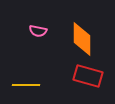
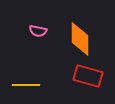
orange diamond: moved 2 px left
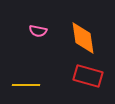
orange diamond: moved 3 px right, 1 px up; rotated 8 degrees counterclockwise
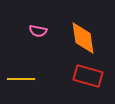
yellow line: moved 5 px left, 6 px up
